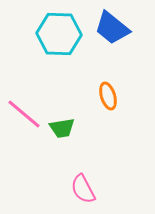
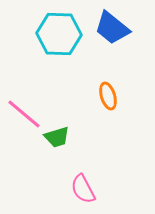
green trapezoid: moved 5 px left, 9 px down; rotated 8 degrees counterclockwise
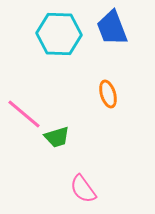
blue trapezoid: rotated 30 degrees clockwise
orange ellipse: moved 2 px up
pink semicircle: rotated 8 degrees counterclockwise
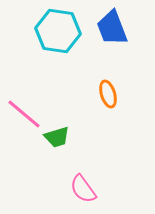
cyan hexagon: moved 1 px left, 3 px up; rotated 6 degrees clockwise
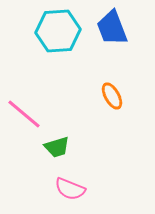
cyan hexagon: rotated 12 degrees counterclockwise
orange ellipse: moved 4 px right, 2 px down; rotated 12 degrees counterclockwise
green trapezoid: moved 10 px down
pink semicircle: moved 13 px left; rotated 32 degrees counterclockwise
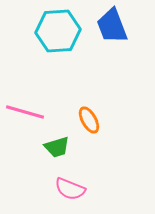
blue trapezoid: moved 2 px up
orange ellipse: moved 23 px left, 24 px down
pink line: moved 1 px right, 2 px up; rotated 24 degrees counterclockwise
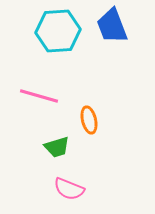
pink line: moved 14 px right, 16 px up
orange ellipse: rotated 16 degrees clockwise
pink semicircle: moved 1 px left
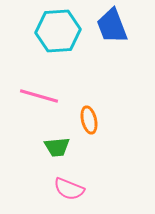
green trapezoid: rotated 12 degrees clockwise
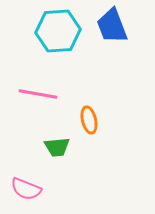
pink line: moved 1 px left, 2 px up; rotated 6 degrees counterclockwise
pink semicircle: moved 43 px left
